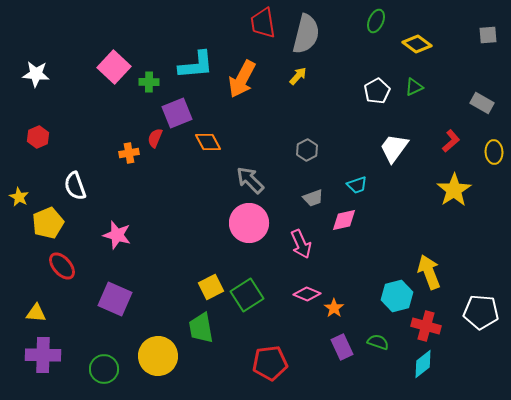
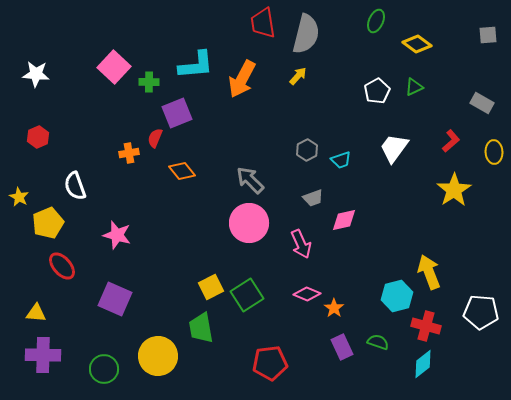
orange diamond at (208, 142): moved 26 px left, 29 px down; rotated 12 degrees counterclockwise
cyan trapezoid at (357, 185): moved 16 px left, 25 px up
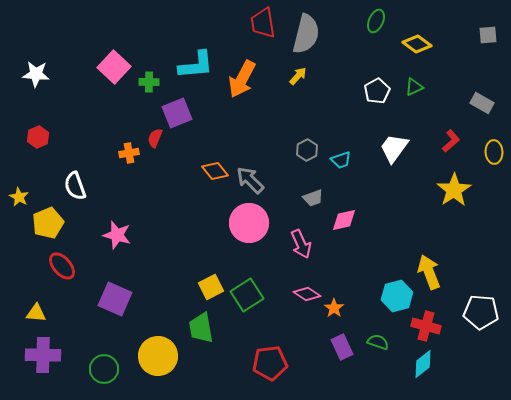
orange diamond at (182, 171): moved 33 px right
pink diamond at (307, 294): rotated 12 degrees clockwise
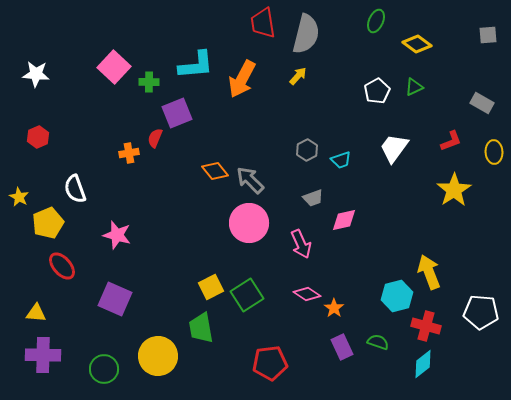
red L-shape at (451, 141): rotated 20 degrees clockwise
white semicircle at (75, 186): moved 3 px down
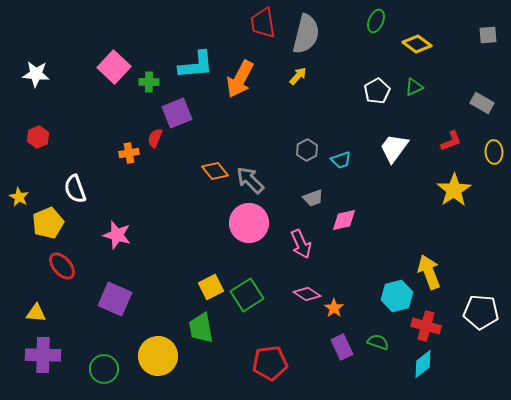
orange arrow at (242, 79): moved 2 px left
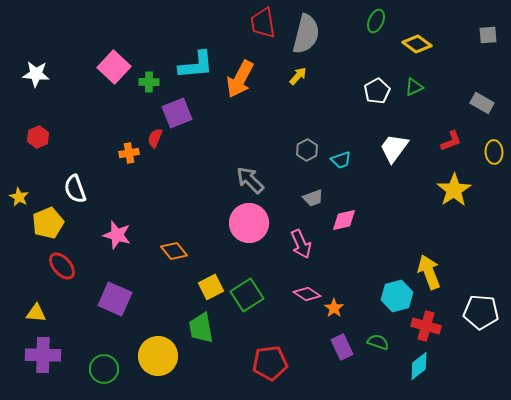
orange diamond at (215, 171): moved 41 px left, 80 px down
cyan diamond at (423, 364): moved 4 px left, 2 px down
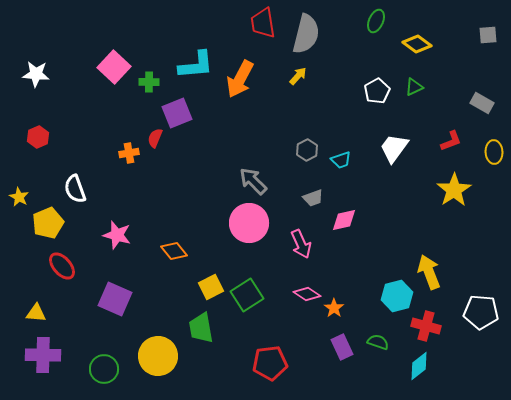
gray arrow at (250, 180): moved 3 px right, 1 px down
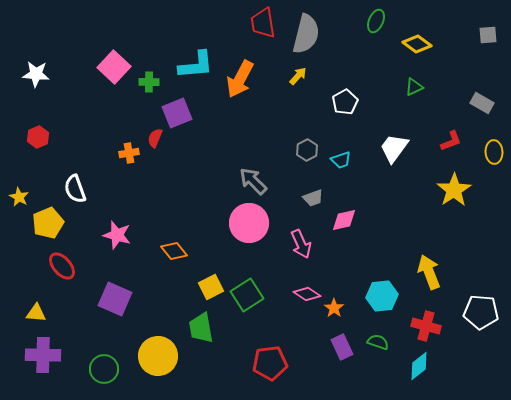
white pentagon at (377, 91): moved 32 px left, 11 px down
cyan hexagon at (397, 296): moved 15 px left; rotated 8 degrees clockwise
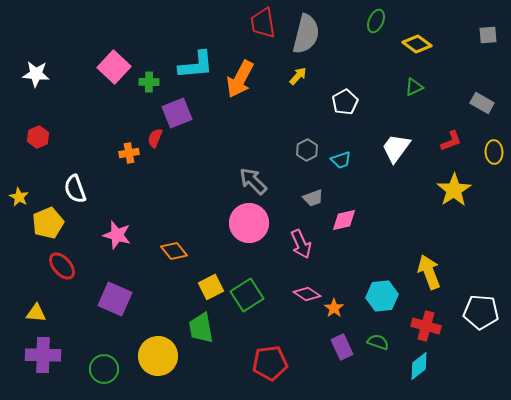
white trapezoid at (394, 148): moved 2 px right
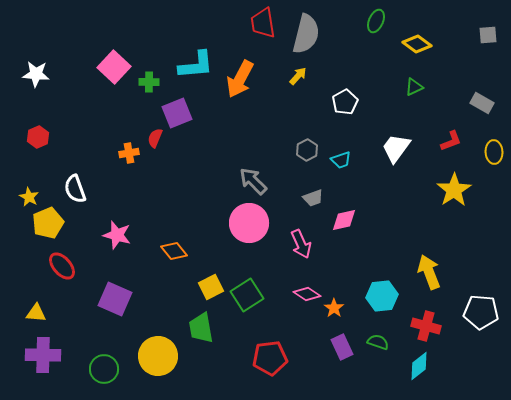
yellow star at (19, 197): moved 10 px right
red pentagon at (270, 363): moved 5 px up
